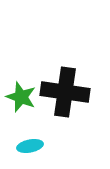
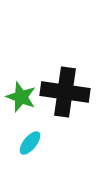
cyan ellipse: moved 3 px up; rotated 40 degrees counterclockwise
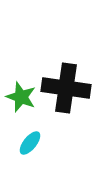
black cross: moved 1 px right, 4 px up
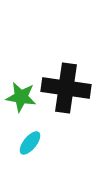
green star: rotated 12 degrees counterclockwise
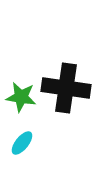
cyan ellipse: moved 8 px left
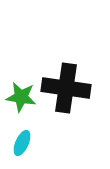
cyan ellipse: rotated 15 degrees counterclockwise
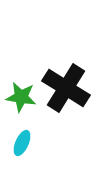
black cross: rotated 24 degrees clockwise
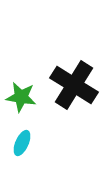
black cross: moved 8 px right, 3 px up
